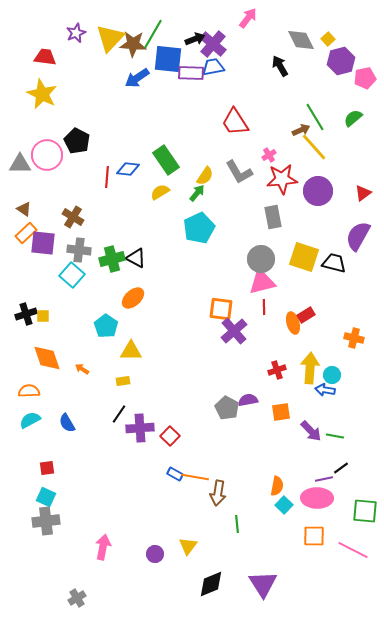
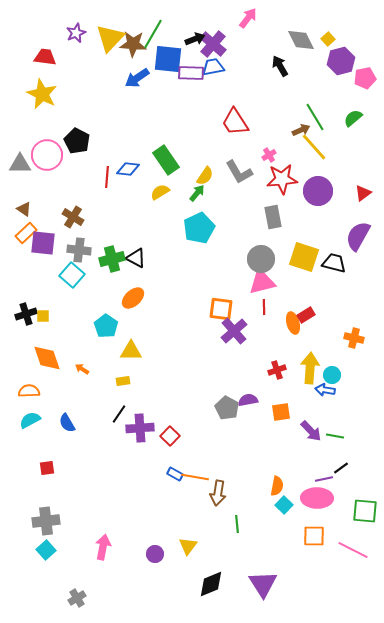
cyan square at (46, 497): moved 53 px down; rotated 24 degrees clockwise
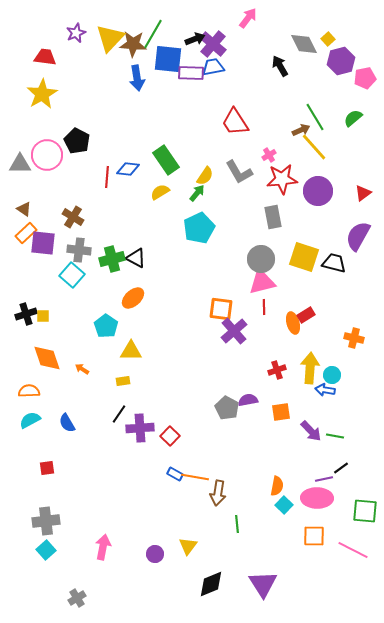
gray diamond at (301, 40): moved 3 px right, 4 px down
blue arrow at (137, 78): rotated 65 degrees counterclockwise
yellow star at (42, 94): rotated 16 degrees clockwise
